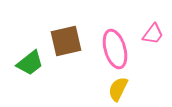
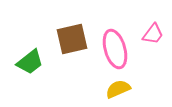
brown square: moved 6 px right, 2 px up
green trapezoid: moved 1 px up
yellow semicircle: rotated 40 degrees clockwise
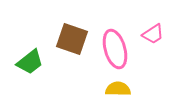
pink trapezoid: rotated 20 degrees clockwise
brown square: rotated 32 degrees clockwise
yellow semicircle: rotated 25 degrees clockwise
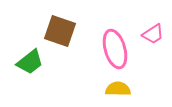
brown square: moved 12 px left, 8 px up
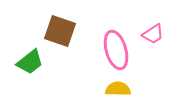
pink ellipse: moved 1 px right, 1 px down
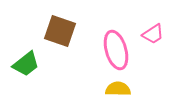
green trapezoid: moved 4 px left, 2 px down
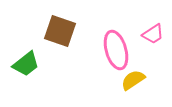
yellow semicircle: moved 15 px right, 9 px up; rotated 35 degrees counterclockwise
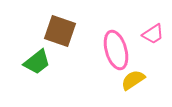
green trapezoid: moved 11 px right, 2 px up
